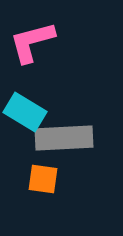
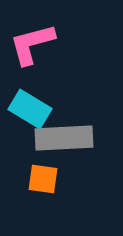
pink L-shape: moved 2 px down
cyan rectangle: moved 5 px right, 3 px up
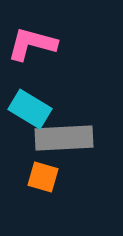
pink L-shape: rotated 30 degrees clockwise
orange square: moved 2 px up; rotated 8 degrees clockwise
